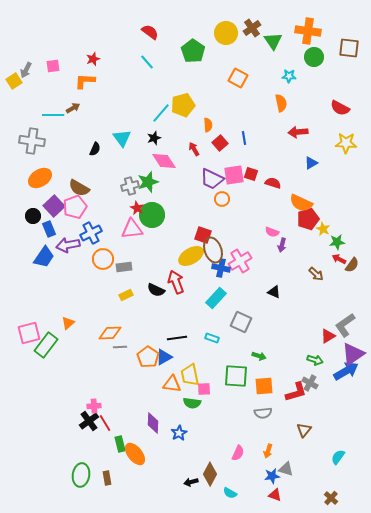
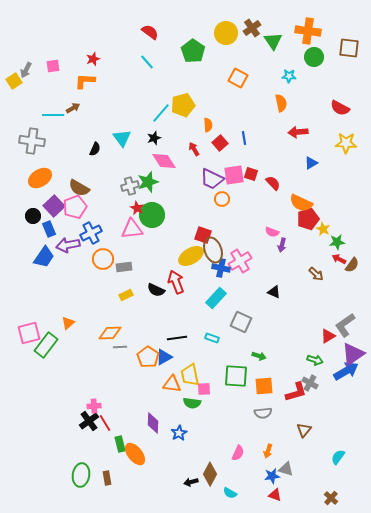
red semicircle at (273, 183): rotated 28 degrees clockwise
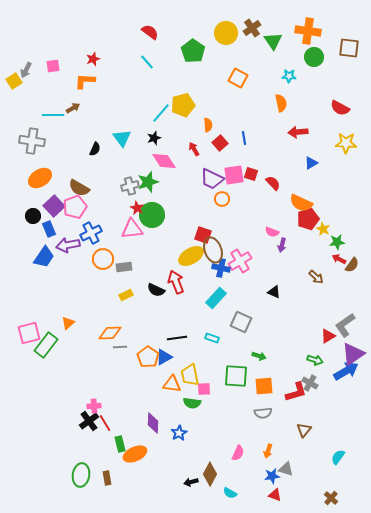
brown arrow at (316, 274): moved 3 px down
orange ellipse at (135, 454): rotated 75 degrees counterclockwise
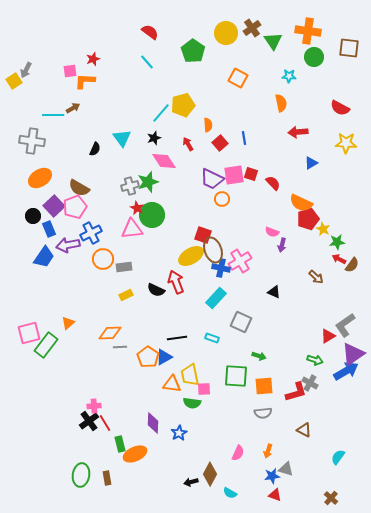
pink square at (53, 66): moved 17 px right, 5 px down
red arrow at (194, 149): moved 6 px left, 5 px up
brown triangle at (304, 430): rotated 42 degrees counterclockwise
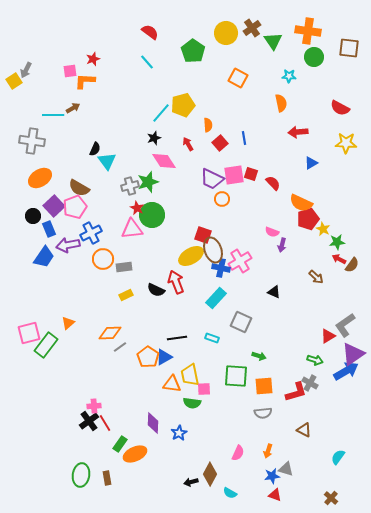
cyan triangle at (122, 138): moved 15 px left, 23 px down
gray line at (120, 347): rotated 32 degrees counterclockwise
green rectangle at (120, 444): rotated 49 degrees clockwise
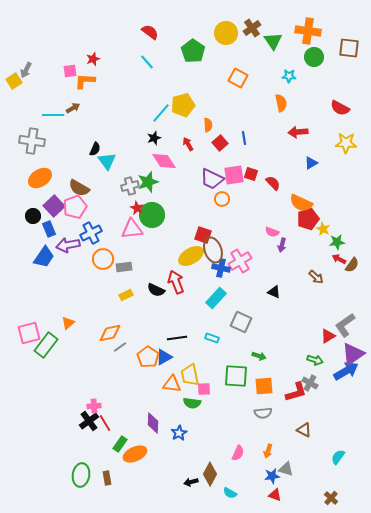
orange diamond at (110, 333): rotated 10 degrees counterclockwise
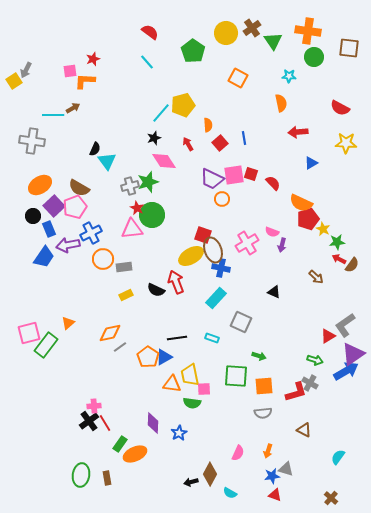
orange ellipse at (40, 178): moved 7 px down
pink cross at (240, 261): moved 7 px right, 18 px up
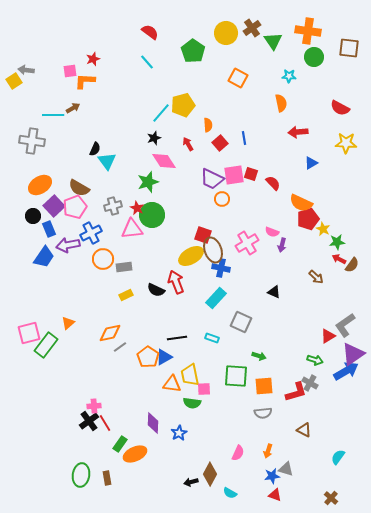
gray arrow at (26, 70): rotated 70 degrees clockwise
gray cross at (130, 186): moved 17 px left, 20 px down
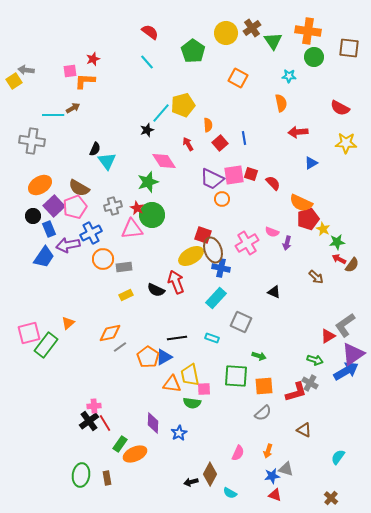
black star at (154, 138): moved 7 px left, 8 px up
purple arrow at (282, 245): moved 5 px right, 2 px up
gray semicircle at (263, 413): rotated 36 degrees counterclockwise
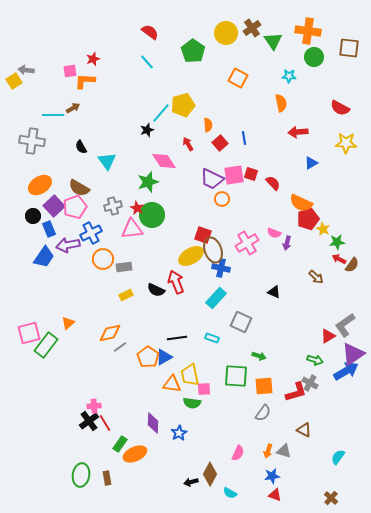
black semicircle at (95, 149): moved 14 px left, 2 px up; rotated 128 degrees clockwise
pink semicircle at (272, 232): moved 2 px right, 1 px down
gray semicircle at (263, 413): rotated 12 degrees counterclockwise
gray triangle at (286, 469): moved 2 px left, 18 px up
